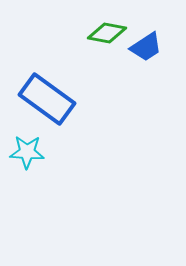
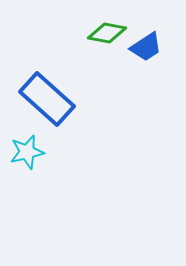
blue rectangle: rotated 6 degrees clockwise
cyan star: rotated 16 degrees counterclockwise
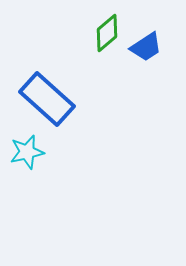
green diamond: rotated 51 degrees counterclockwise
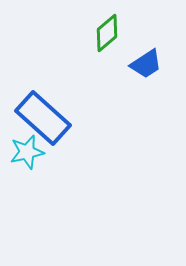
blue trapezoid: moved 17 px down
blue rectangle: moved 4 px left, 19 px down
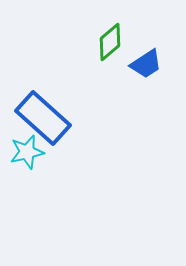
green diamond: moved 3 px right, 9 px down
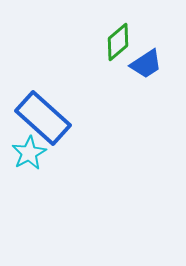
green diamond: moved 8 px right
cyan star: moved 2 px right, 1 px down; rotated 16 degrees counterclockwise
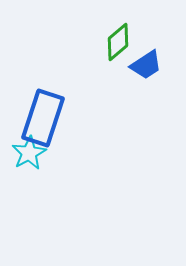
blue trapezoid: moved 1 px down
blue rectangle: rotated 66 degrees clockwise
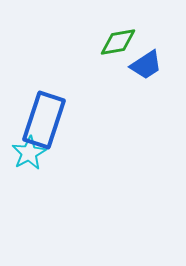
green diamond: rotated 30 degrees clockwise
blue rectangle: moved 1 px right, 2 px down
